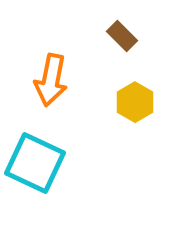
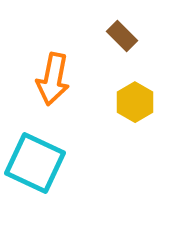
orange arrow: moved 2 px right, 1 px up
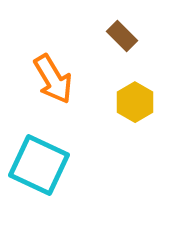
orange arrow: rotated 42 degrees counterclockwise
cyan square: moved 4 px right, 2 px down
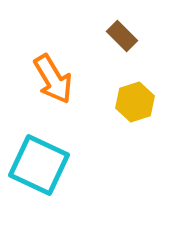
yellow hexagon: rotated 12 degrees clockwise
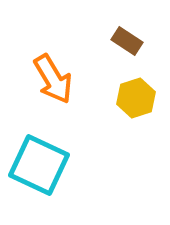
brown rectangle: moved 5 px right, 5 px down; rotated 12 degrees counterclockwise
yellow hexagon: moved 1 px right, 4 px up
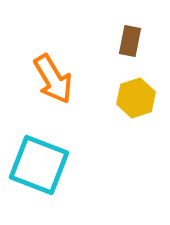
brown rectangle: moved 3 px right; rotated 68 degrees clockwise
cyan square: rotated 4 degrees counterclockwise
